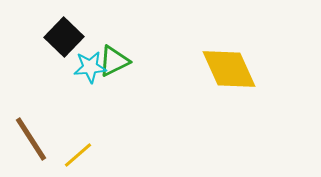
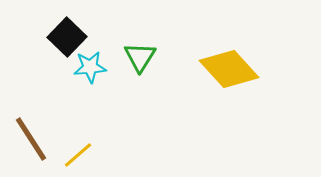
black square: moved 3 px right
green triangle: moved 26 px right, 4 px up; rotated 32 degrees counterclockwise
yellow diamond: rotated 18 degrees counterclockwise
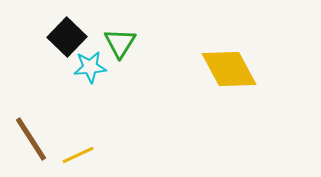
green triangle: moved 20 px left, 14 px up
yellow diamond: rotated 14 degrees clockwise
yellow line: rotated 16 degrees clockwise
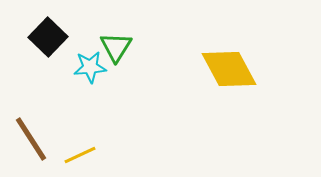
black square: moved 19 px left
green triangle: moved 4 px left, 4 px down
yellow line: moved 2 px right
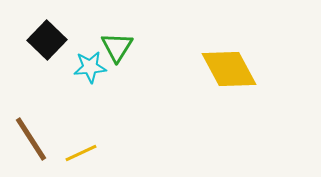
black square: moved 1 px left, 3 px down
green triangle: moved 1 px right
yellow line: moved 1 px right, 2 px up
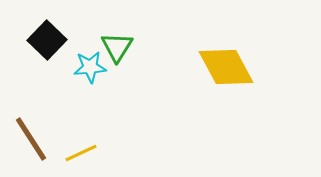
yellow diamond: moved 3 px left, 2 px up
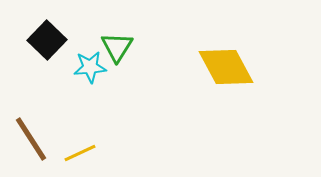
yellow line: moved 1 px left
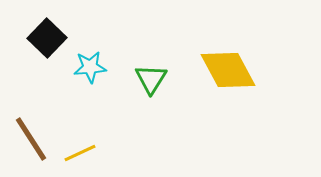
black square: moved 2 px up
green triangle: moved 34 px right, 32 px down
yellow diamond: moved 2 px right, 3 px down
